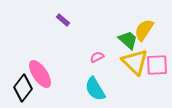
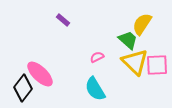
yellow semicircle: moved 2 px left, 6 px up
pink ellipse: rotated 12 degrees counterclockwise
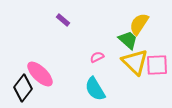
yellow semicircle: moved 3 px left
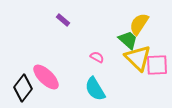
pink semicircle: rotated 56 degrees clockwise
yellow triangle: moved 3 px right, 4 px up
pink ellipse: moved 6 px right, 3 px down
